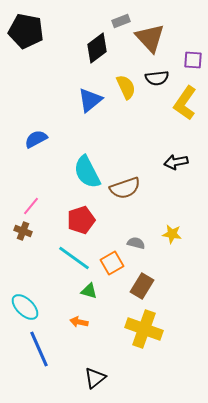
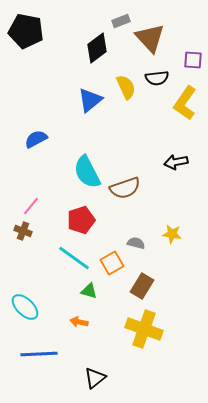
blue line: moved 5 px down; rotated 69 degrees counterclockwise
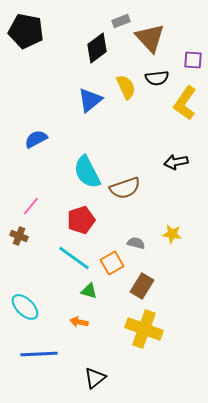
brown cross: moved 4 px left, 5 px down
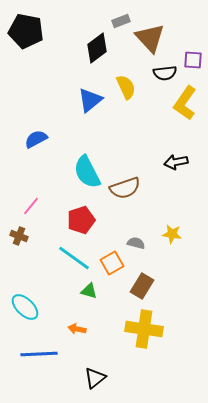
black semicircle: moved 8 px right, 5 px up
orange arrow: moved 2 px left, 7 px down
yellow cross: rotated 12 degrees counterclockwise
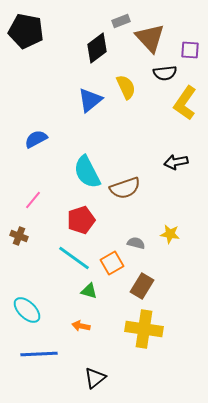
purple square: moved 3 px left, 10 px up
pink line: moved 2 px right, 6 px up
yellow star: moved 2 px left
cyan ellipse: moved 2 px right, 3 px down
orange arrow: moved 4 px right, 3 px up
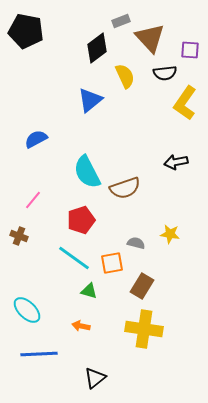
yellow semicircle: moved 1 px left, 11 px up
orange square: rotated 20 degrees clockwise
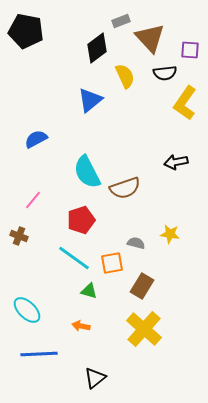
yellow cross: rotated 33 degrees clockwise
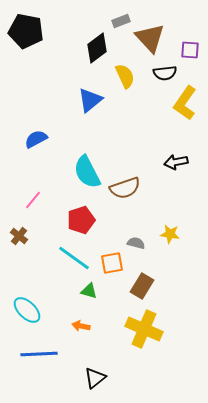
brown cross: rotated 18 degrees clockwise
yellow cross: rotated 18 degrees counterclockwise
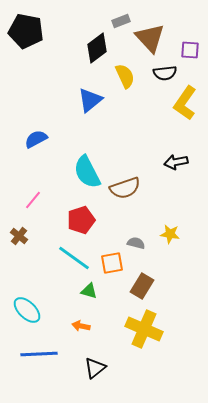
black triangle: moved 10 px up
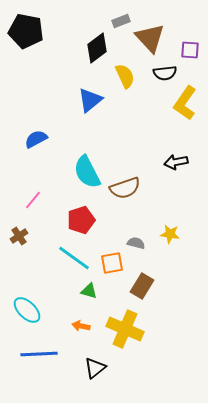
brown cross: rotated 18 degrees clockwise
yellow cross: moved 19 px left
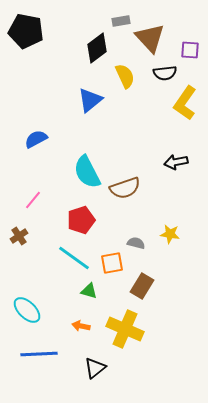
gray rectangle: rotated 12 degrees clockwise
